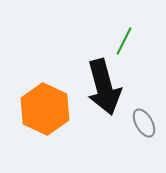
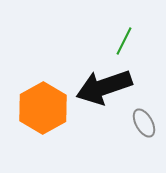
black arrow: rotated 86 degrees clockwise
orange hexagon: moved 2 px left, 1 px up; rotated 6 degrees clockwise
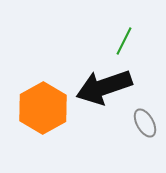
gray ellipse: moved 1 px right
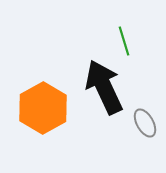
green line: rotated 44 degrees counterclockwise
black arrow: rotated 84 degrees clockwise
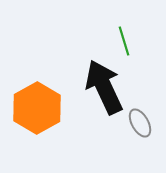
orange hexagon: moved 6 px left
gray ellipse: moved 5 px left
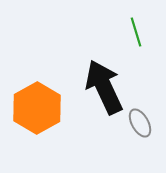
green line: moved 12 px right, 9 px up
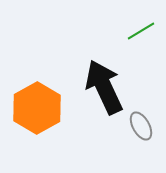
green line: moved 5 px right, 1 px up; rotated 76 degrees clockwise
gray ellipse: moved 1 px right, 3 px down
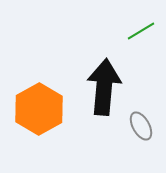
black arrow: rotated 30 degrees clockwise
orange hexagon: moved 2 px right, 1 px down
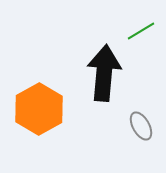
black arrow: moved 14 px up
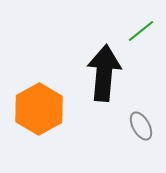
green line: rotated 8 degrees counterclockwise
